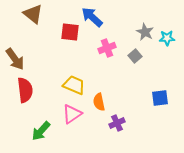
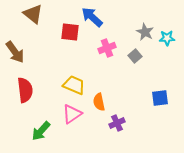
brown arrow: moved 7 px up
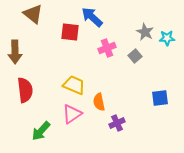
brown arrow: rotated 35 degrees clockwise
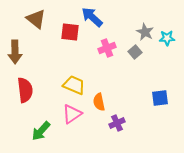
brown triangle: moved 3 px right, 5 px down
gray square: moved 4 px up
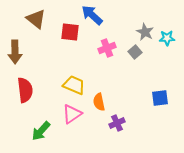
blue arrow: moved 2 px up
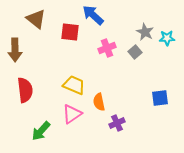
blue arrow: moved 1 px right
brown arrow: moved 2 px up
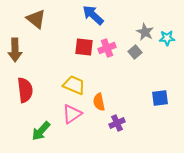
red square: moved 14 px right, 15 px down
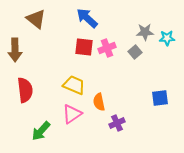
blue arrow: moved 6 px left, 3 px down
gray star: rotated 30 degrees counterclockwise
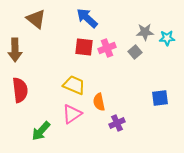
red semicircle: moved 5 px left
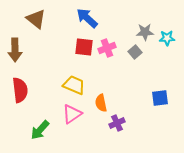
orange semicircle: moved 2 px right, 1 px down
green arrow: moved 1 px left, 1 px up
